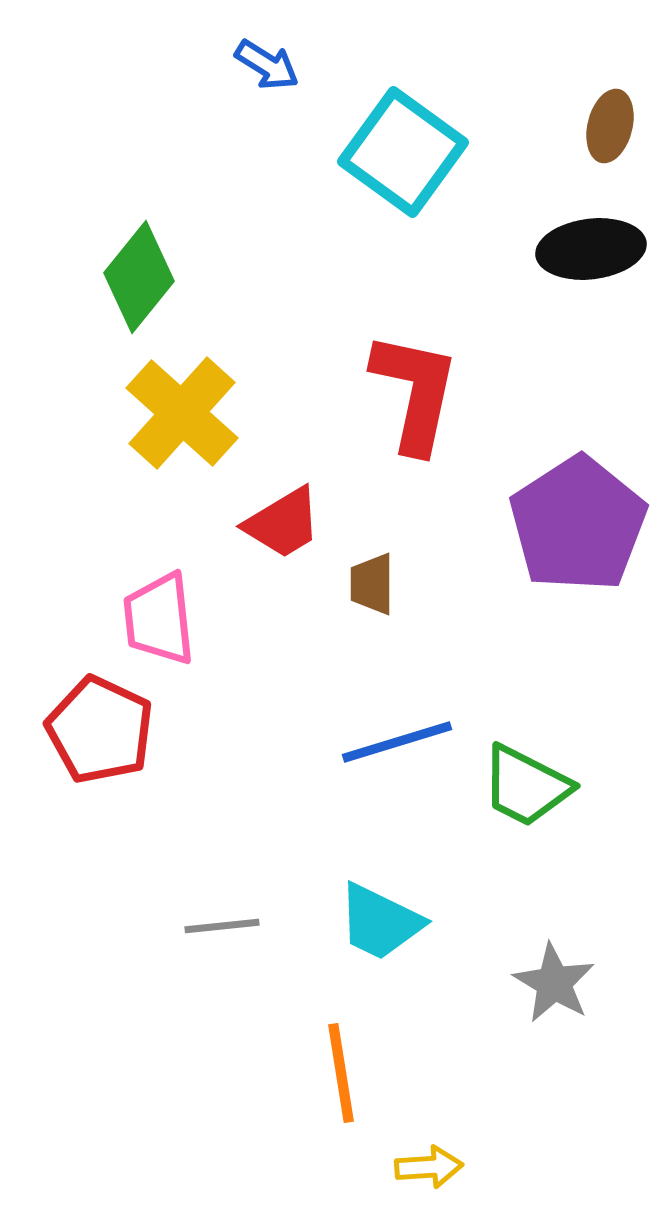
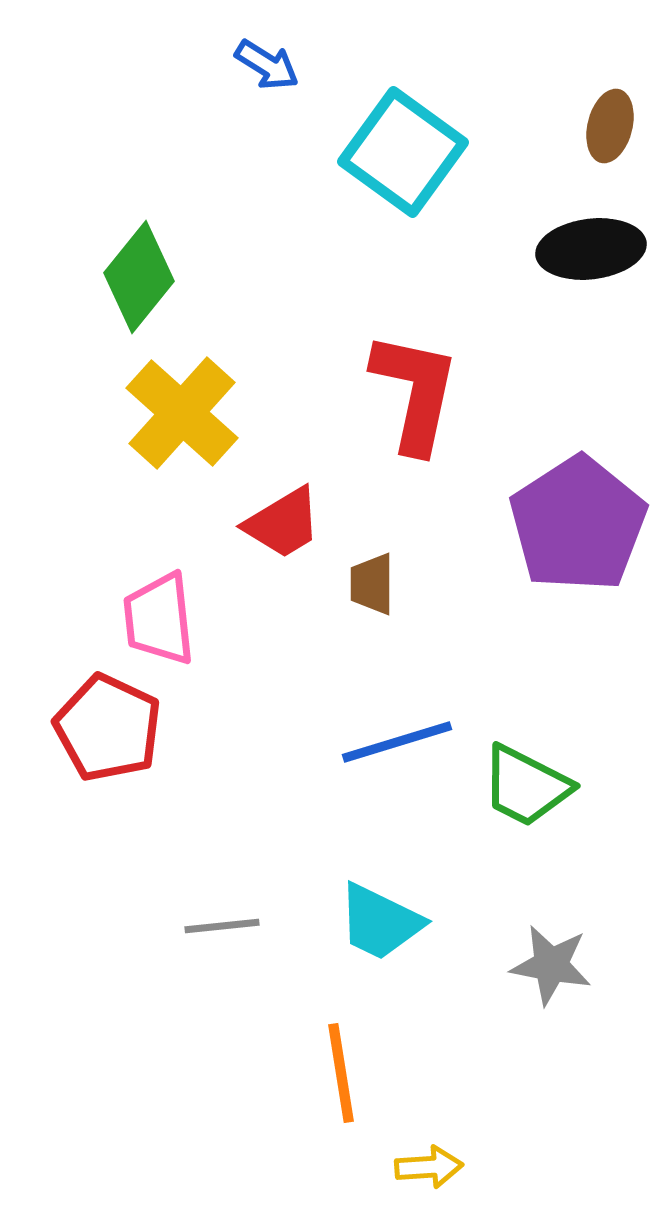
red pentagon: moved 8 px right, 2 px up
gray star: moved 3 px left, 18 px up; rotated 20 degrees counterclockwise
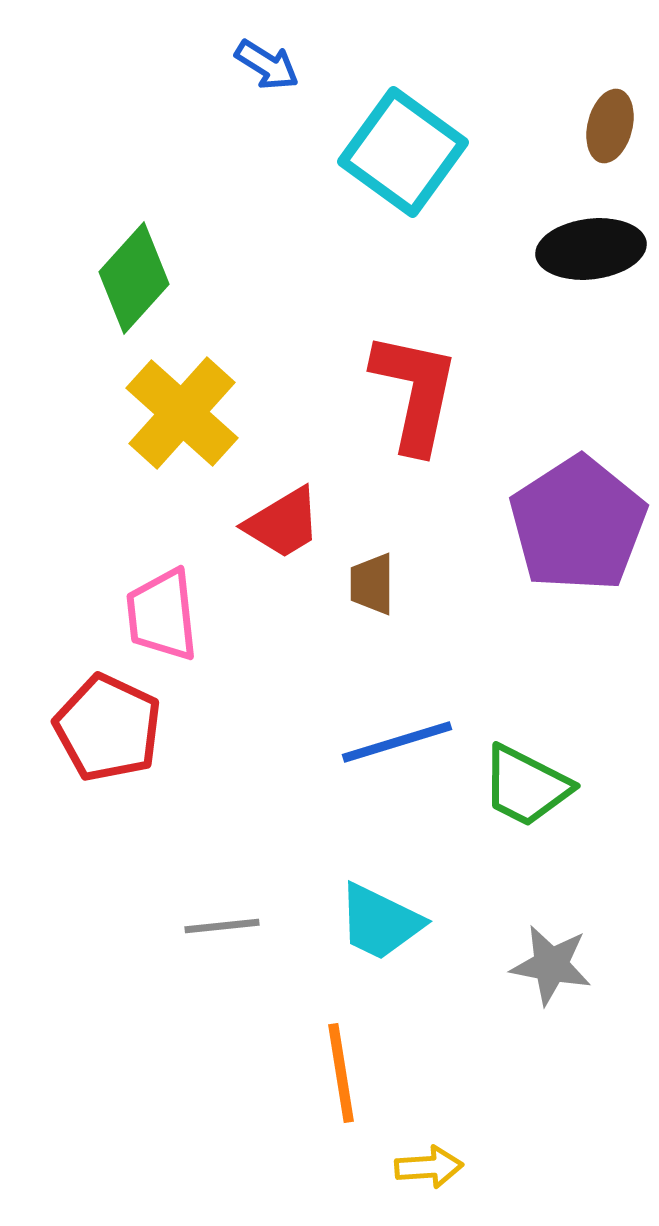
green diamond: moved 5 px left, 1 px down; rotated 3 degrees clockwise
pink trapezoid: moved 3 px right, 4 px up
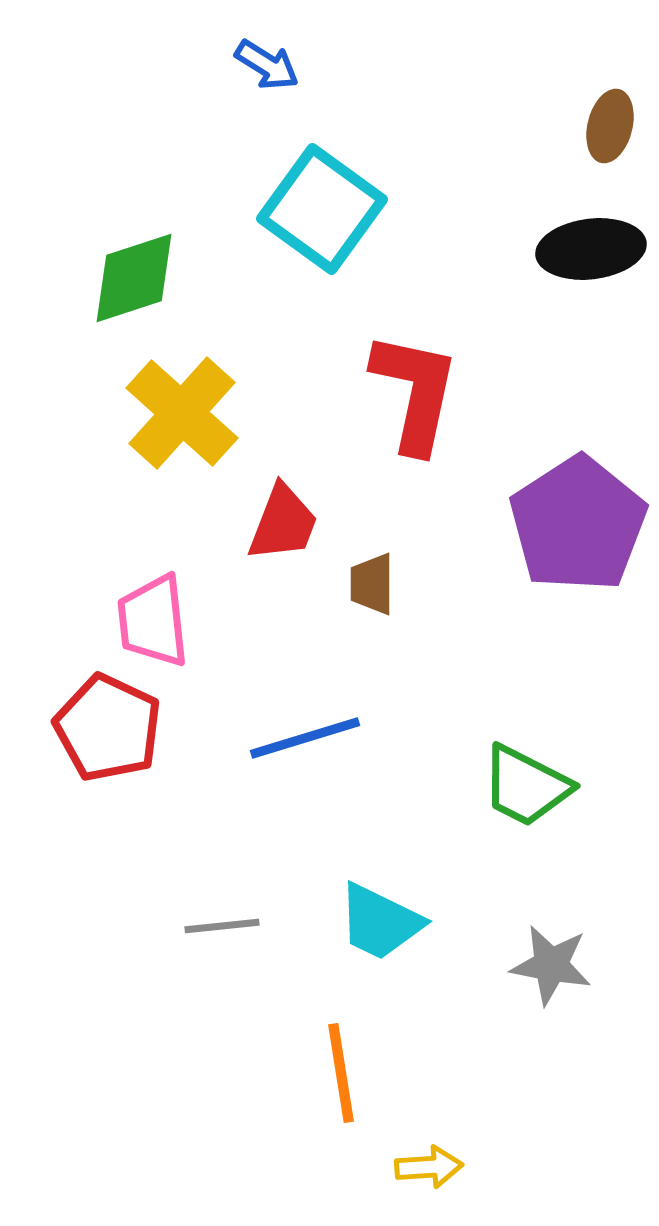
cyan square: moved 81 px left, 57 px down
green diamond: rotated 30 degrees clockwise
red trapezoid: rotated 38 degrees counterclockwise
pink trapezoid: moved 9 px left, 6 px down
blue line: moved 92 px left, 4 px up
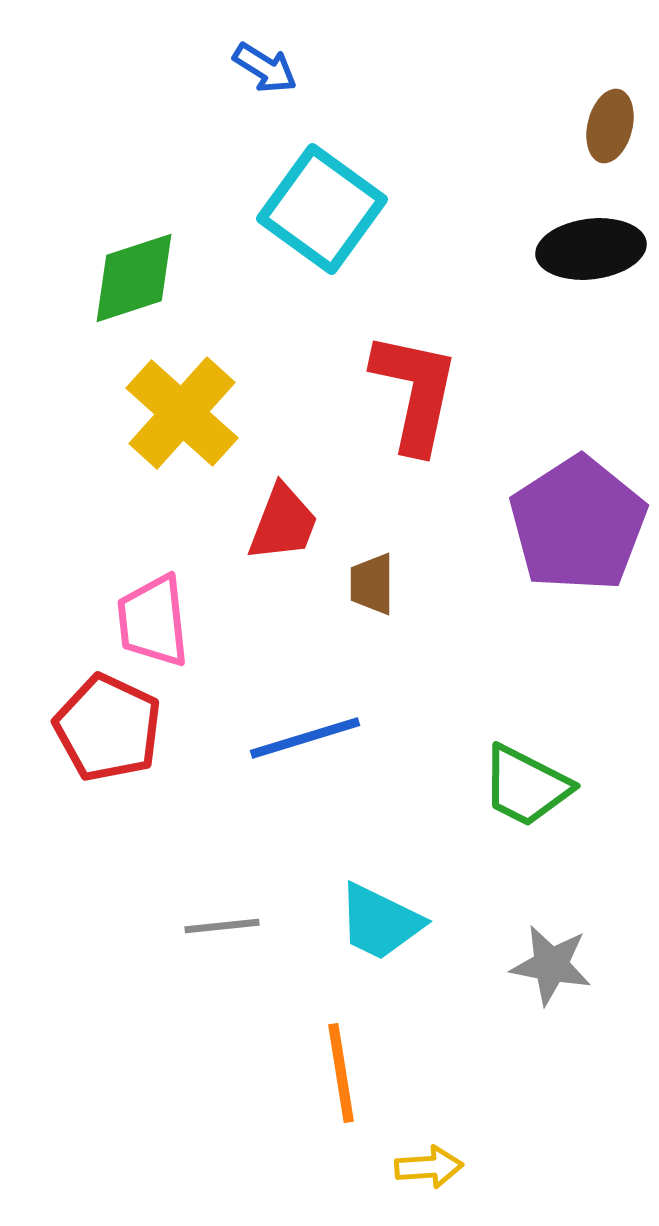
blue arrow: moved 2 px left, 3 px down
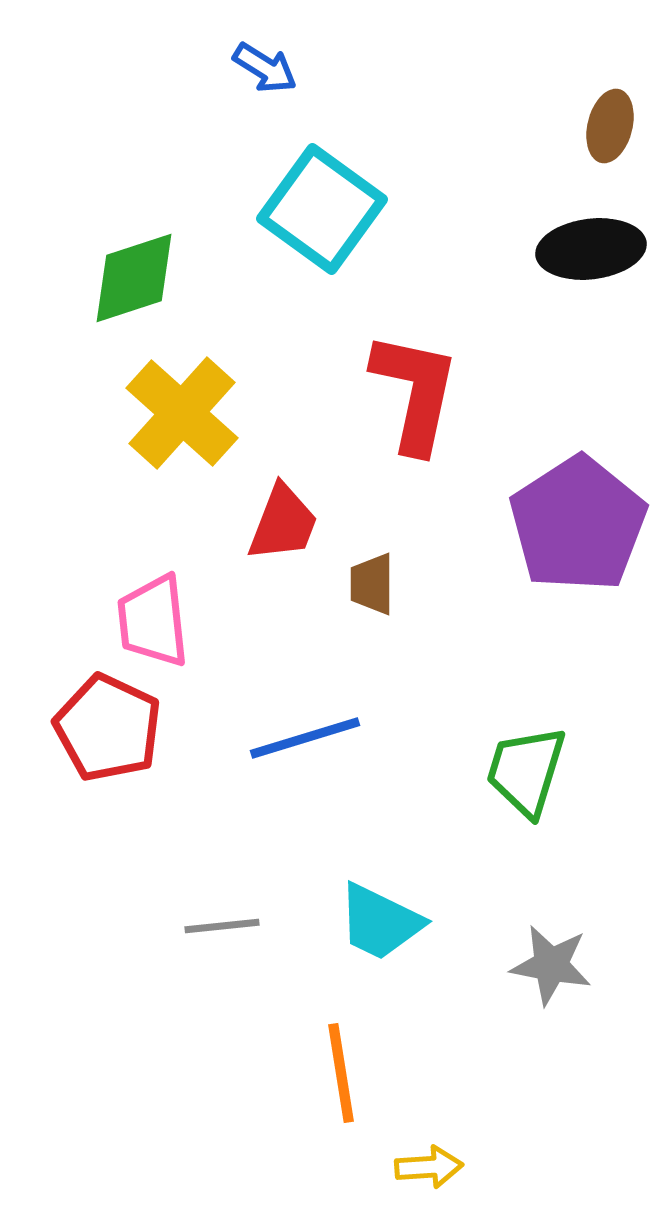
green trapezoid: moved 15 px up; rotated 80 degrees clockwise
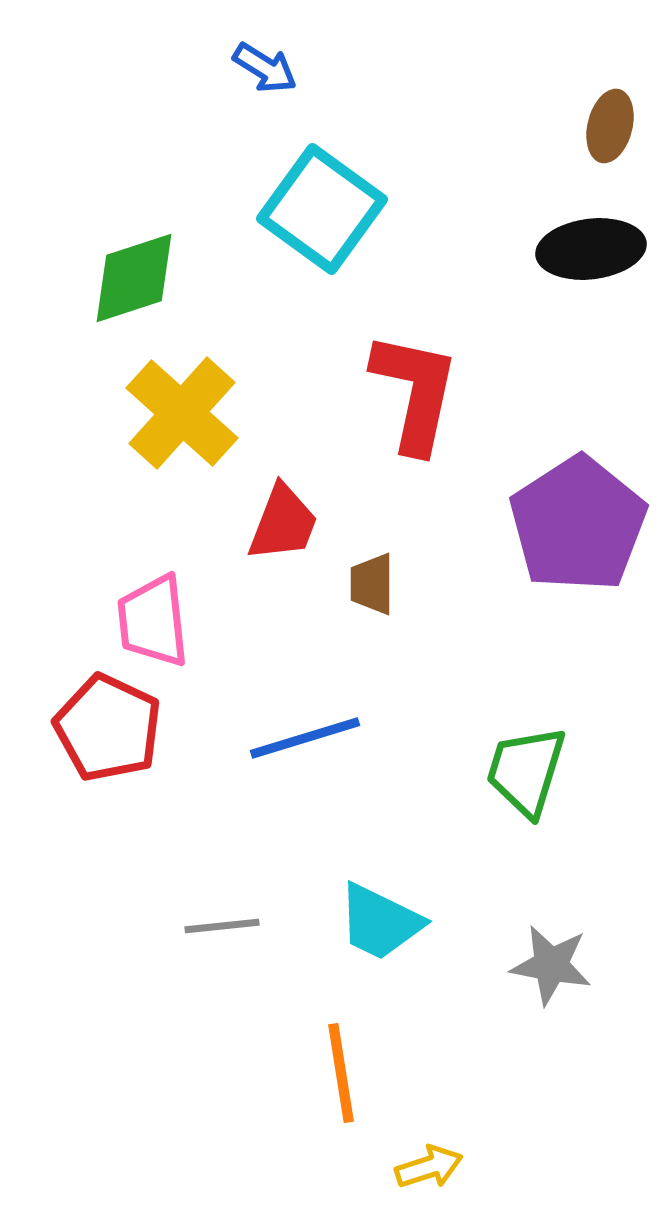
yellow arrow: rotated 14 degrees counterclockwise
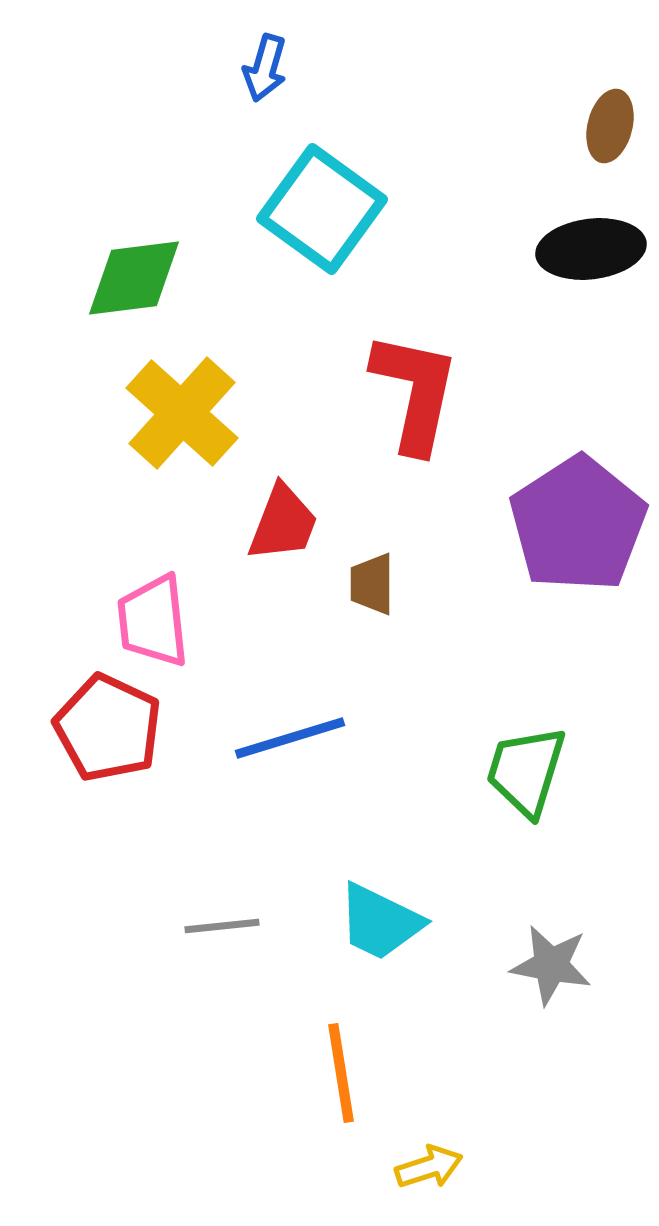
blue arrow: rotated 74 degrees clockwise
green diamond: rotated 11 degrees clockwise
blue line: moved 15 px left
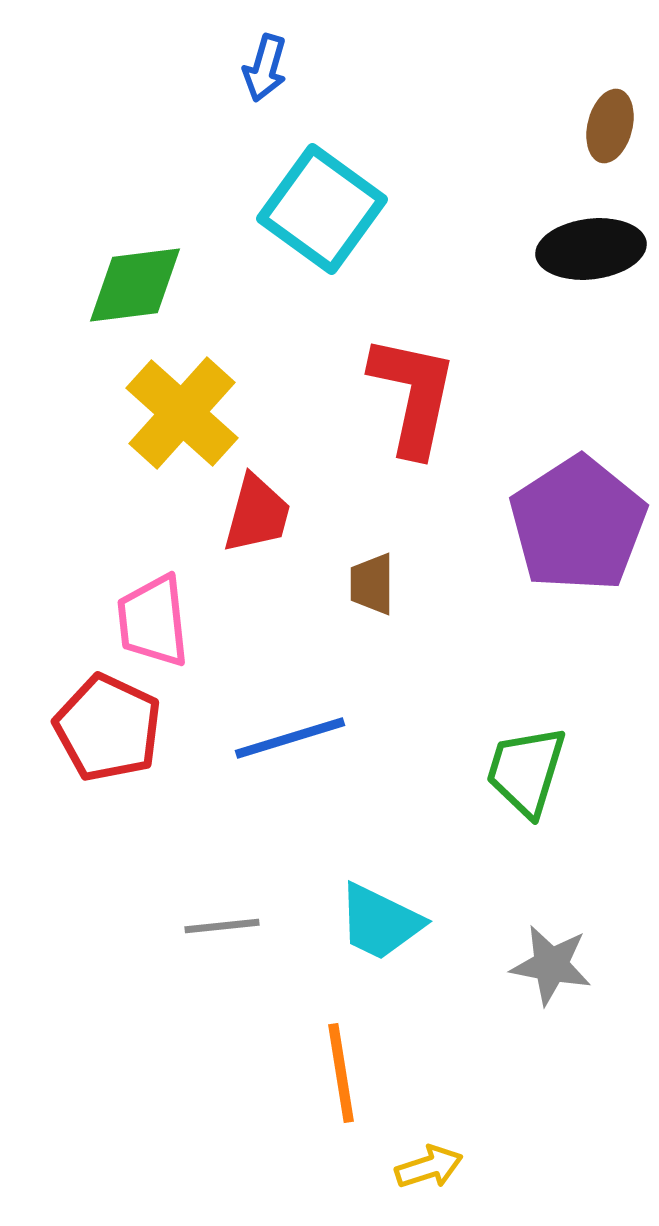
green diamond: moved 1 px right, 7 px down
red L-shape: moved 2 px left, 3 px down
red trapezoid: moved 26 px left, 9 px up; rotated 6 degrees counterclockwise
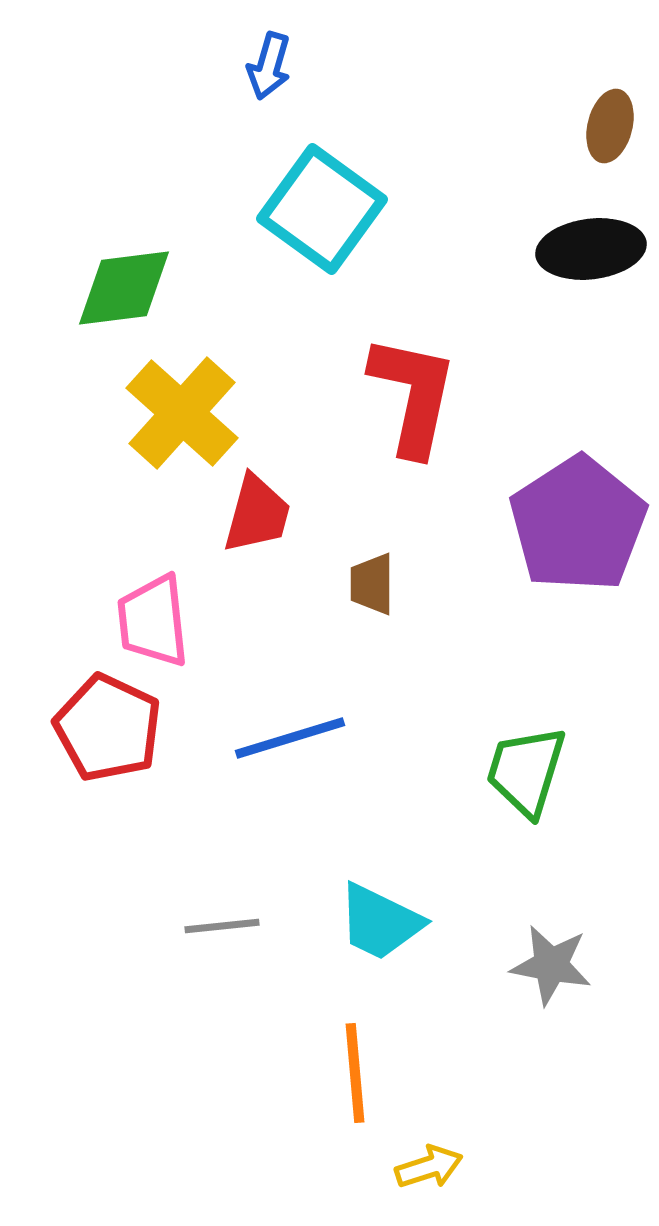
blue arrow: moved 4 px right, 2 px up
green diamond: moved 11 px left, 3 px down
orange line: moved 14 px right; rotated 4 degrees clockwise
